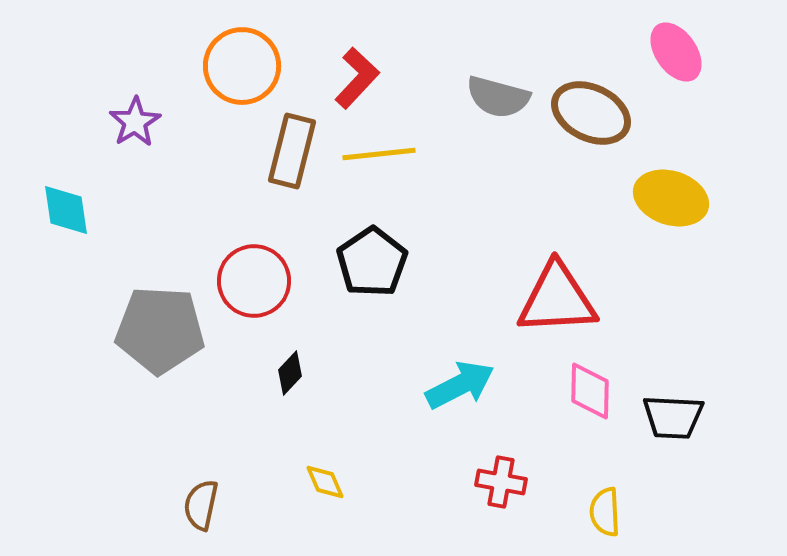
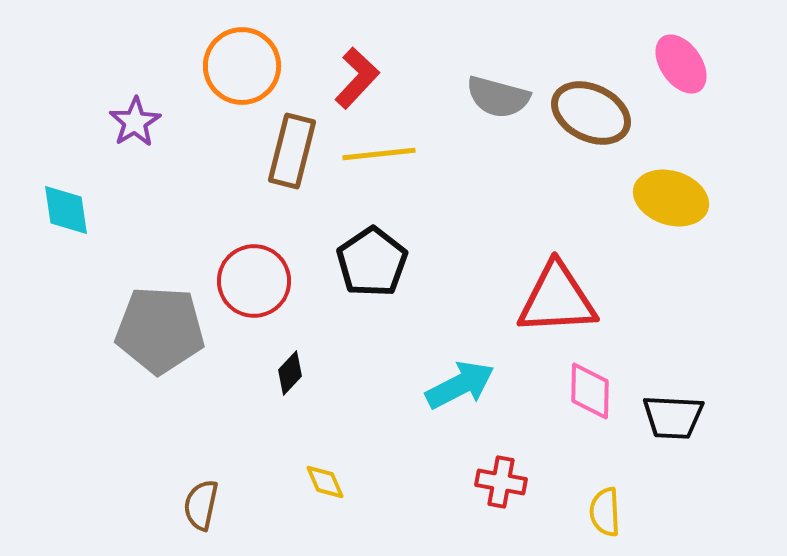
pink ellipse: moved 5 px right, 12 px down
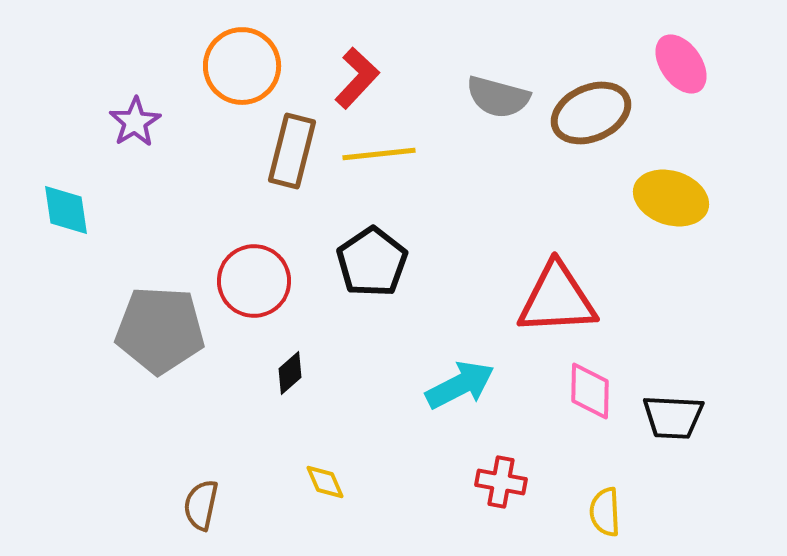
brown ellipse: rotated 50 degrees counterclockwise
black diamond: rotated 6 degrees clockwise
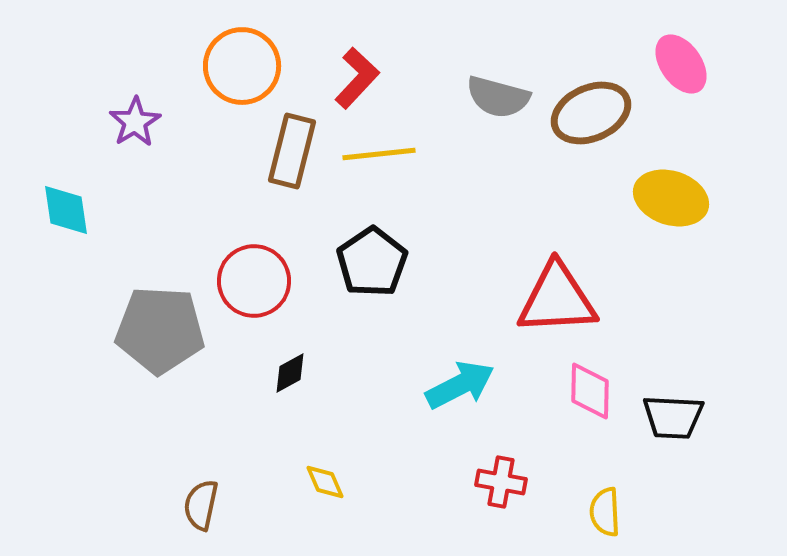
black diamond: rotated 12 degrees clockwise
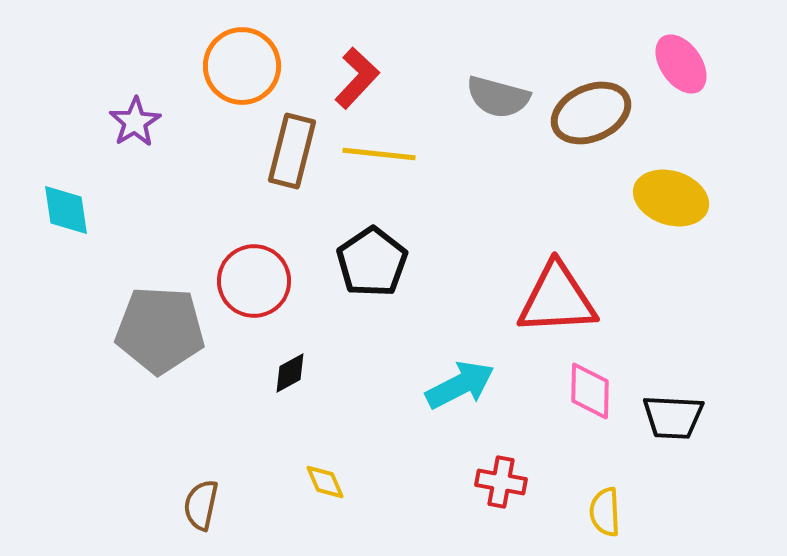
yellow line: rotated 12 degrees clockwise
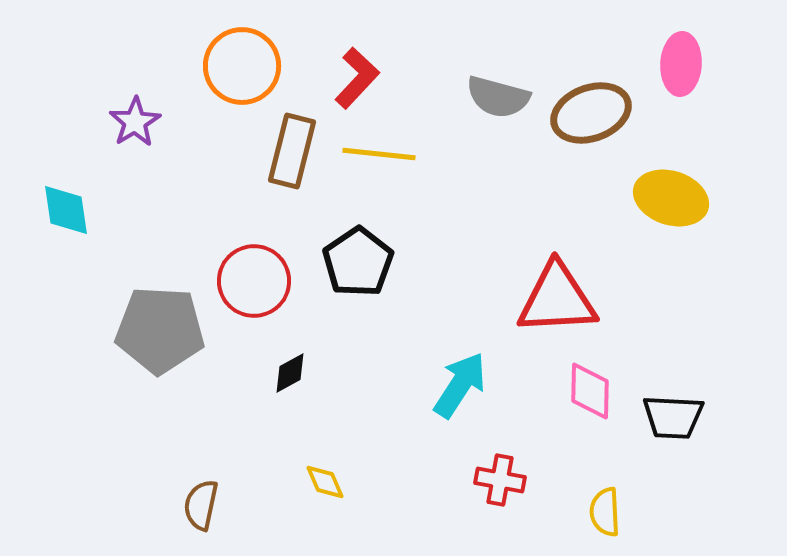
pink ellipse: rotated 38 degrees clockwise
brown ellipse: rotated 4 degrees clockwise
black pentagon: moved 14 px left
cyan arrow: rotated 30 degrees counterclockwise
red cross: moved 1 px left, 2 px up
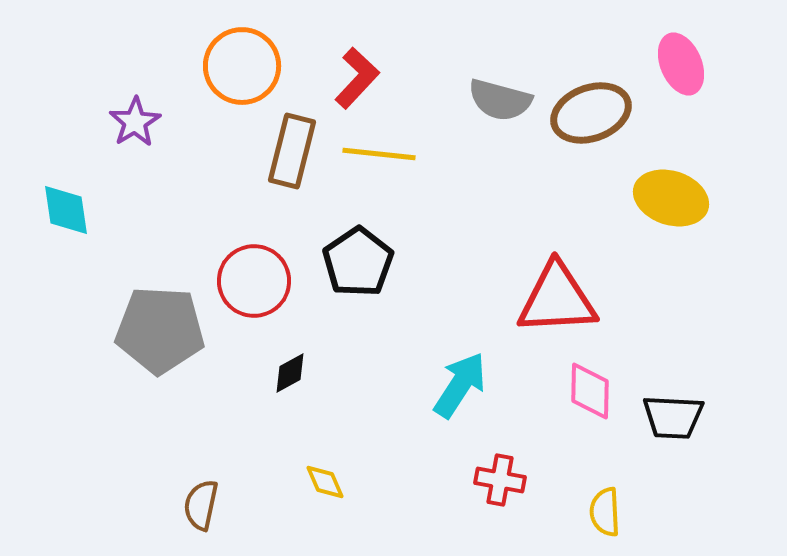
pink ellipse: rotated 26 degrees counterclockwise
gray semicircle: moved 2 px right, 3 px down
